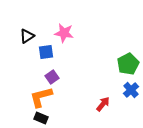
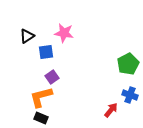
blue cross: moved 1 px left, 5 px down; rotated 28 degrees counterclockwise
red arrow: moved 8 px right, 6 px down
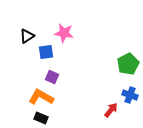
purple square: rotated 32 degrees counterclockwise
orange L-shape: rotated 45 degrees clockwise
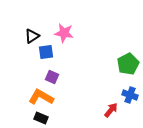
black triangle: moved 5 px right
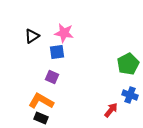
blue square: moved 11 px right
orange L-shape: moved 4 px down
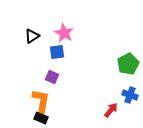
pink star: rotated 18 degrees clockwise
orange L-shape: rotated 70 degrees clockwise
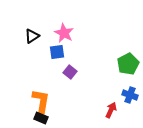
purple square: moved 18 px right, 5 px up; rotated 16 degrees clockwise
red arrow: rotated 14 degrees counterclockwise
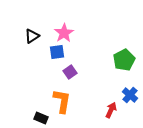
pink star: rotated 12 degrees clockwise
green pentagon: moved 4 px left, 4 px up
purple square: rotated 16 degrees clockwise
blue cross: rotated 21 degrees clockwise
orange L-shape: moved 21 px right
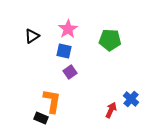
pink star: moved 4 px right, 4 px up
blue square: moved 7 px right, 1 px up; rotated 21 degrees clockwise
green pentagon: moved 14 px left, 20 px up; rotated 30 degrees clockwise
blue cross: moved 1 px right, 4 px down
orange L-shape: moved 10 px left
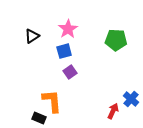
green pentagon: moved 6 px right
blue square: rotated 28 degrees counterclockwise
orange L-shape: rotated 15 degrees counterclockwise
red arrow: moved 2 px right, 1 px down
black rectangle: moved 2 px left
